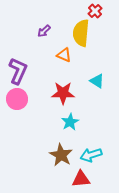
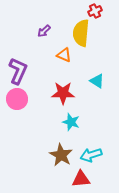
red cross: rotated 16 degrees clockwise
cyan star: moved 1 px right; rotated 24 degrees counterclockwise
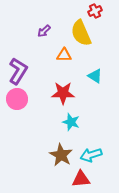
yellow semicircle: rotated 28 degrees counterclockwise
orange triangle: rotated 21 degrees counterclockwise
purple L-shape: rotated 8 degrees clockwise
cyan triangle: moved 2 px left, 5 px up
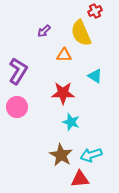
pink circle: moved 8 px down
red triangle: moved 1 px left
